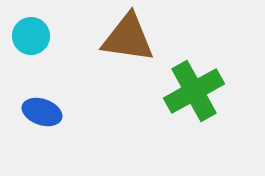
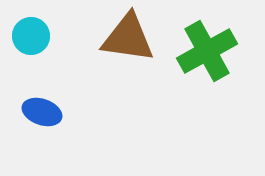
green cross: moved 13 px right, 40 px up
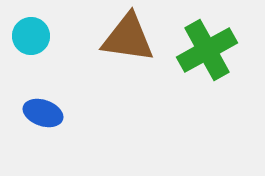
green cross: moved 1 px up
blue ellipse: moved 1 px right, 1 px down
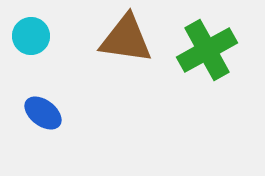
brown triangle: moved 2 px left, 1 px down
blue ellipse: rotated 18 degrees clockwise
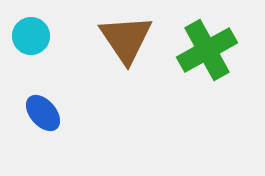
brown triangle: rotated 48 degrees clockwise
blue ellipse: rotated 12 degrees clockwise
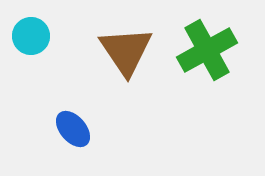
brown triangle: moved 12 px down
blue ellipse: moved 30 px right, 16 px down
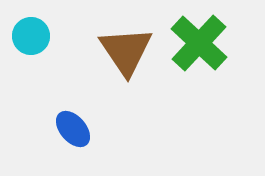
green cross: moved 8 px left, 7 px up; rotated 18 degrees counterclockwise
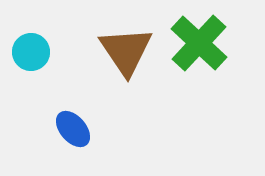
cyan circle: moved 16 px down
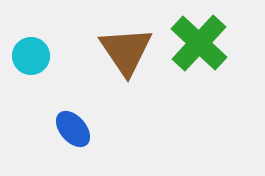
cyan circle: moved 4 px down
